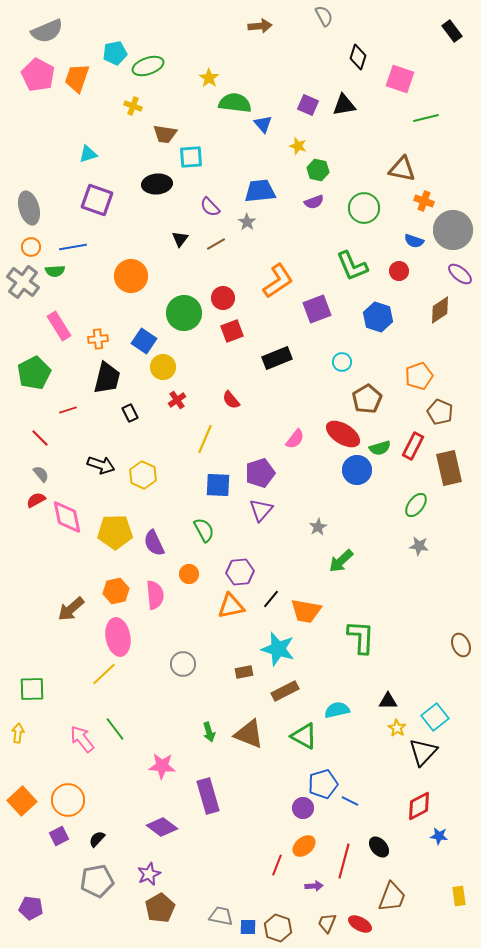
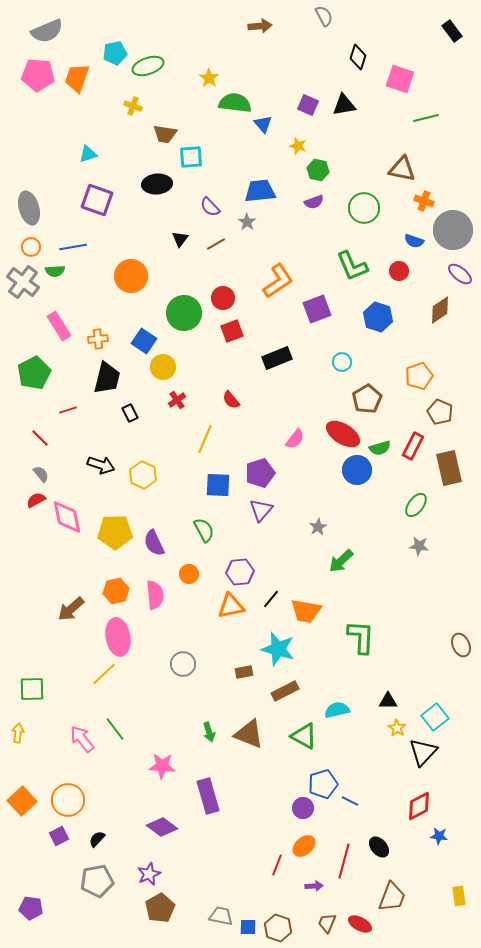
pink pentagon at (38, 75): rotated 24 degrees counterclockwise
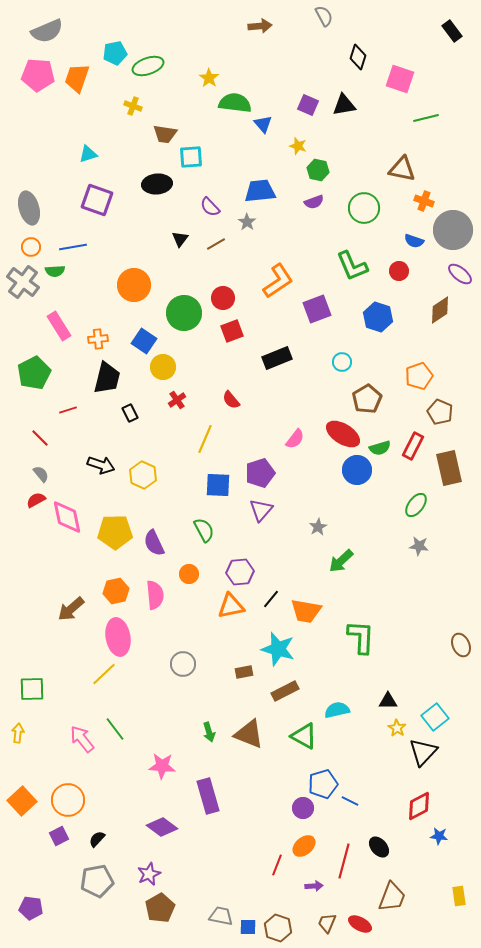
orange circle at (131, 276): moved 3 px right, 9 px down
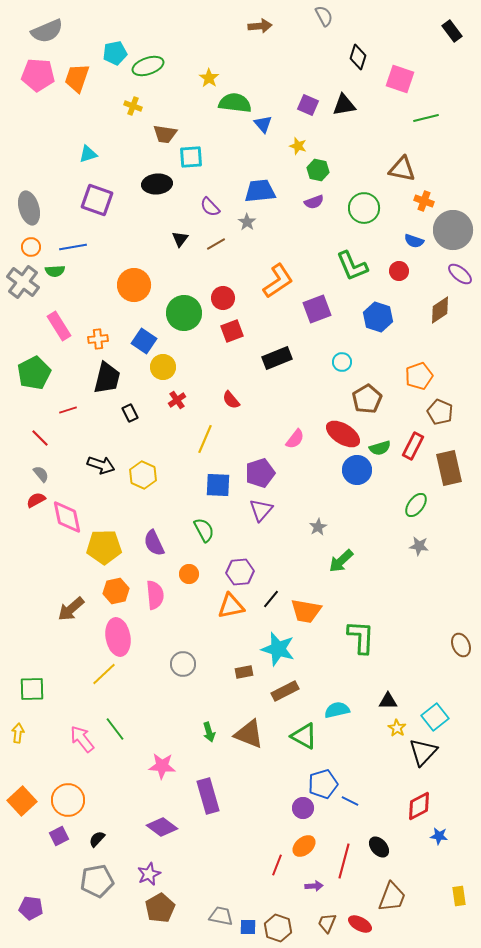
yellow pentagon at (115, 532): moved 11 px left, 15 px down
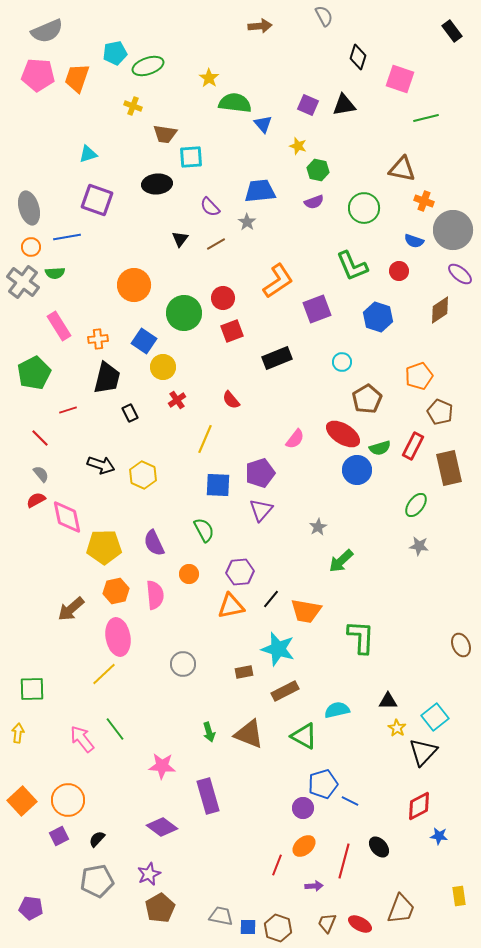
blue line at (73, 247): moved 6 px left, 10 px up
green semicircle at (55, 271): moved 2 px down
brown trapezoid at (392, 897): moved 9 px right, 12 px down
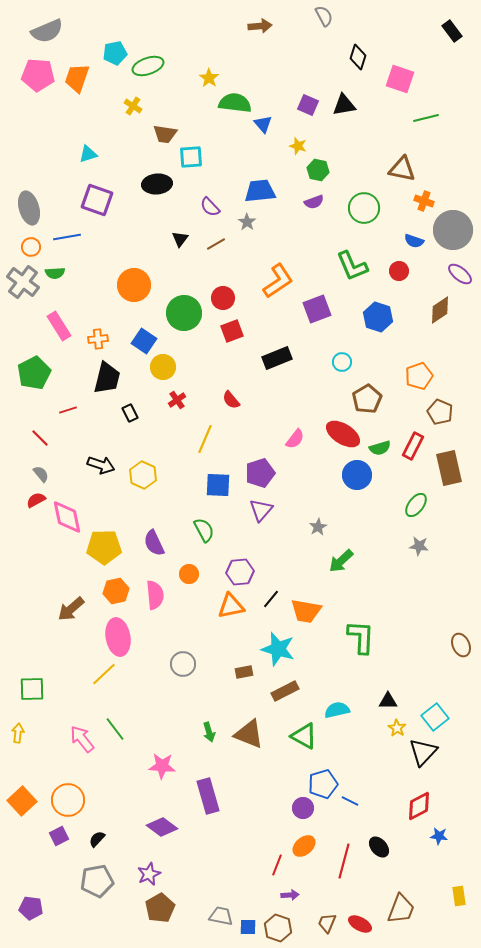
yellow cross at (133, 106): rotated 12 degrees clockwise
blue circle at (357, 470): moved 5 px down
purple arrow at (314, 886): moved 24 px left, 9 px down
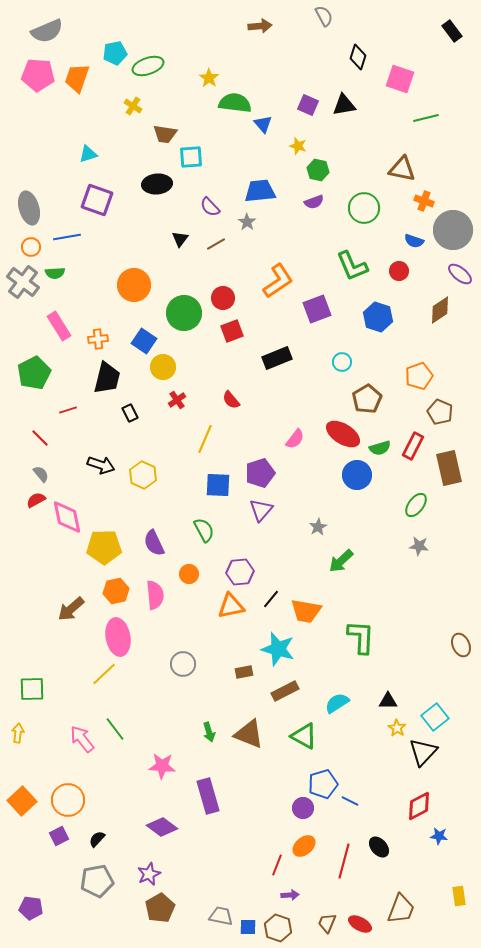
cyan semicircle at (337, 710): moved 7 px up; rotated 20 degrees counterclockwise
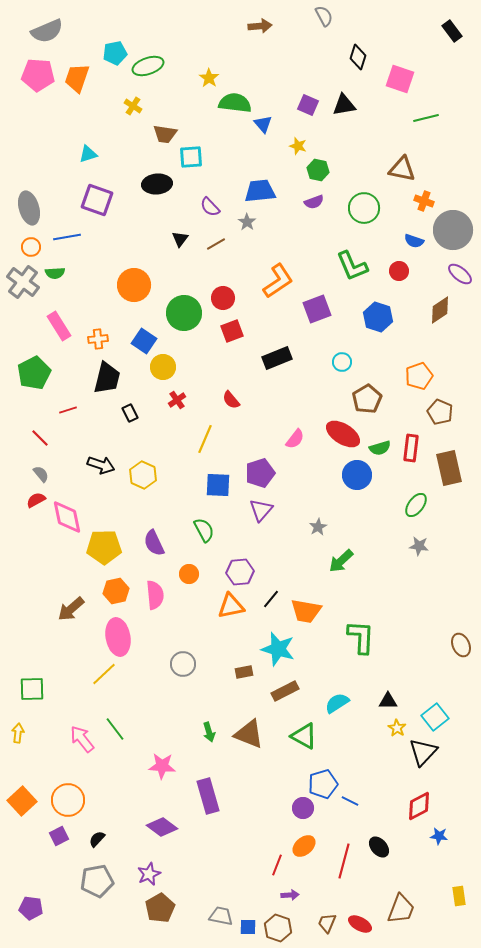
red rectangle at (413, 446): moved 2 px left, 2 px down; rotated 20 degrees counterclockwise
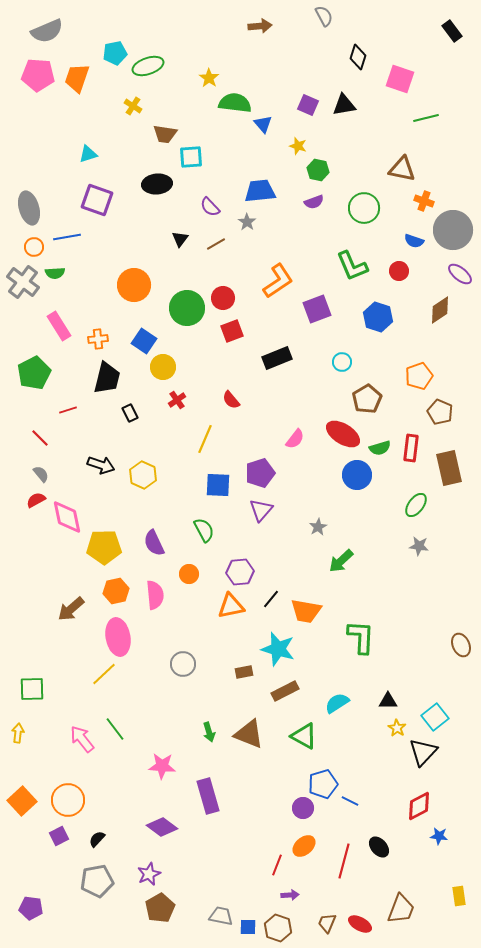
orange circle at (31, 247): moved 3 px right
green circle at (184, 313): moved 3 px right, 5 px up
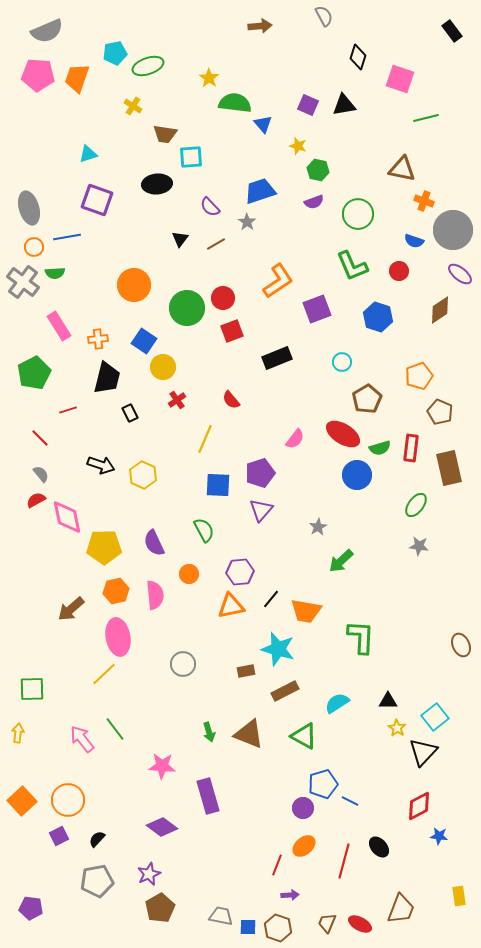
blue trapezoid at (260, 191): rotated 12 degrees counterclockwise
green circle at (364, 208): moved 6 px left, 6 px down
brown rectangle at (244, 672): moved 2 px right, 1 px up
